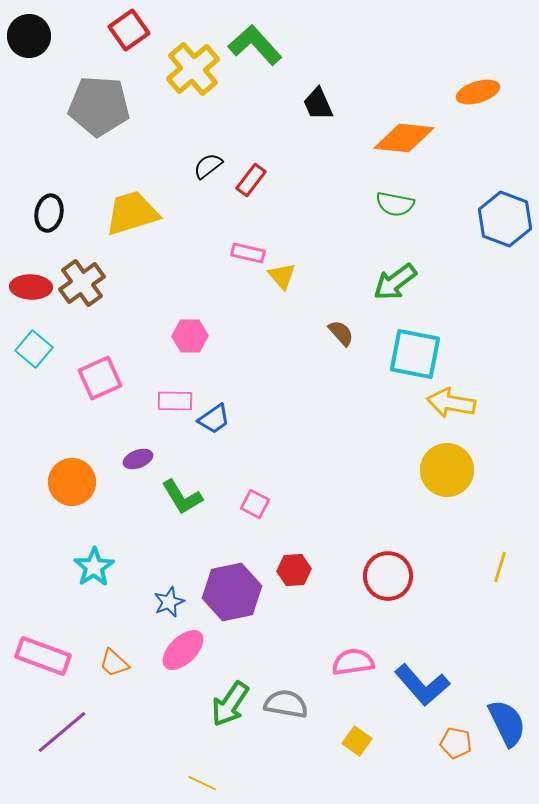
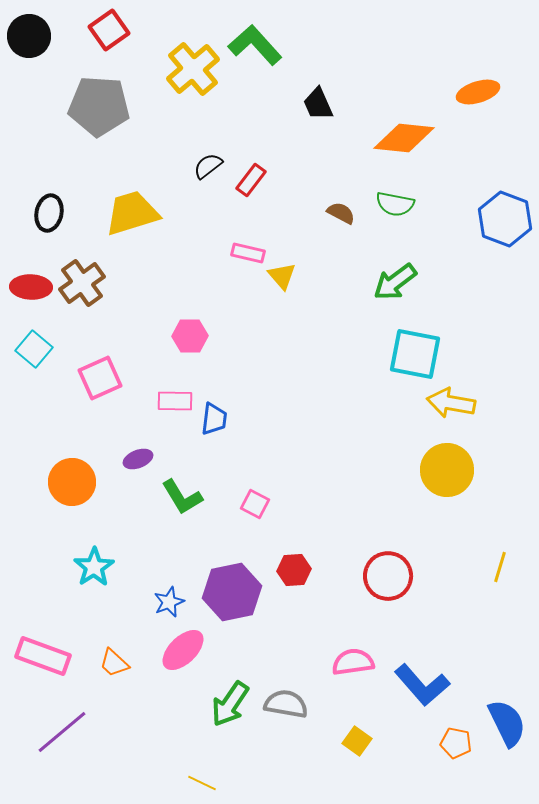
red square at (129, 30): moved 20 px left
brown semicircle at (341, 333): moved 120 px up; rotated 20 degrees counterclockwise
blue trapezoid at (214, 419): rotated 48 degrees counterclockwise
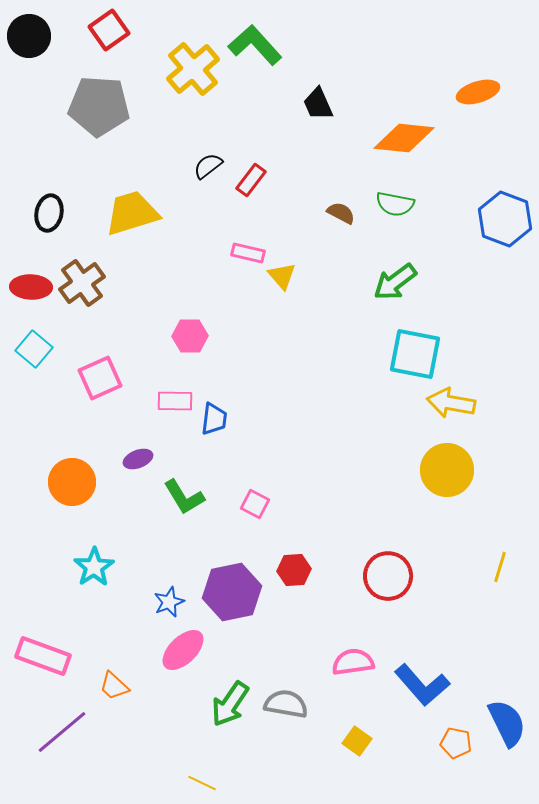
green L-shape at (182, 497): moved 2 px right
orange trapezoid at (114, 663): moved 23 px down
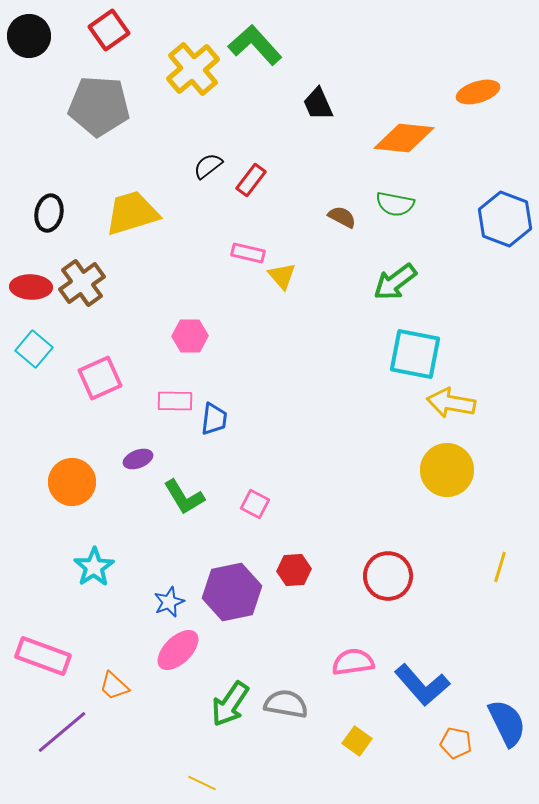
brown semicircle at (341, 213): moved 1 px right, 4 px down
pink ellipse at (183, 650): moved 5 px left
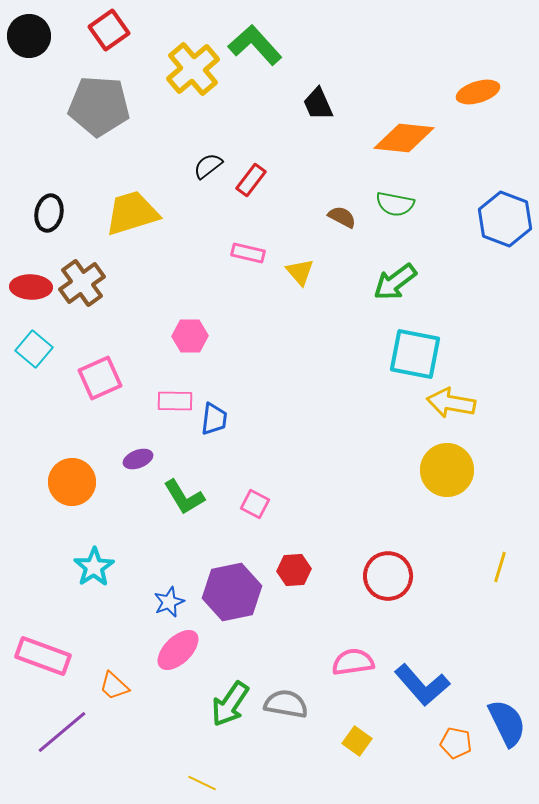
yellow triangle at (282, 276): moved 18 px right, 4 px up
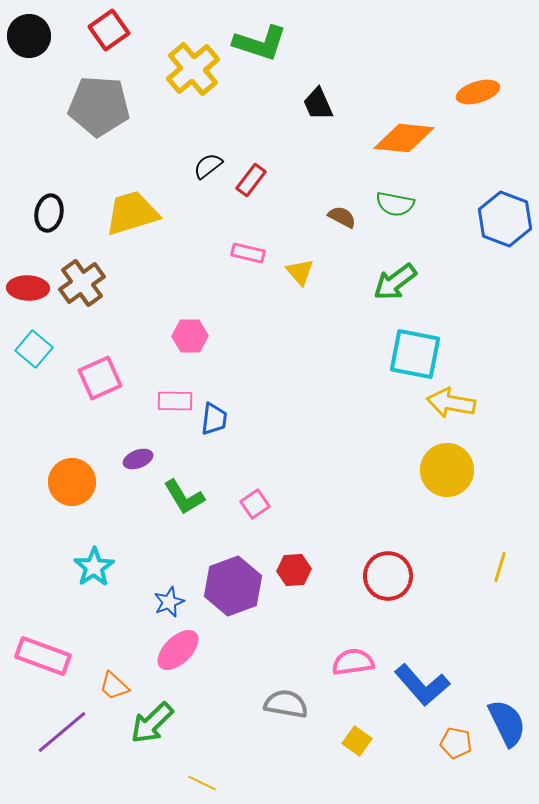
green L-shape at (255, 45): moved 5 px right, 2 px up; rotated 150 degrees clockwise
red ellipse at (31, 287): moved 3 px left, 1 px down
pink square at (255, 504): rotated 28 degrees clockwise
purple hexagon at (232, 592): moved 1 px right, 6 px up; rotated 8 degrees counterclockwise
green arrow at (230, 704): moved 78 px left, 19 px down; rotated 12 degrees clockwise
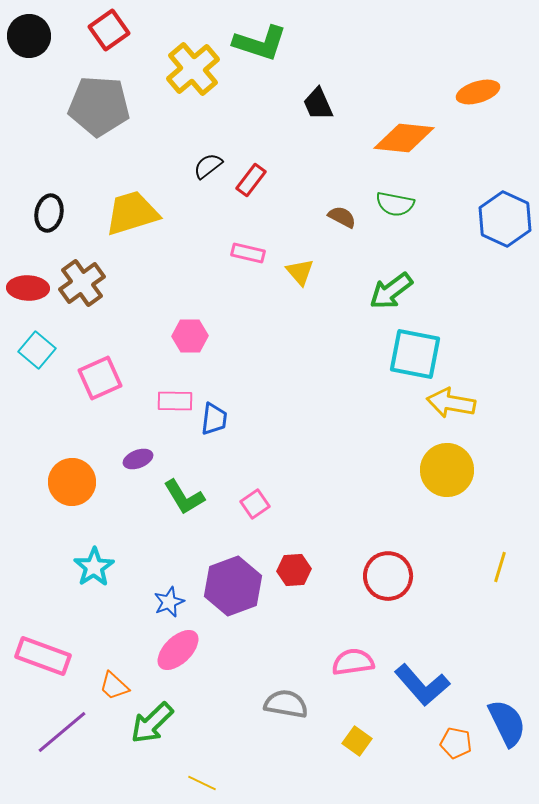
blue hexagon at (505, 219): rotated 4 degrees clockwise
green arrow at (395, 282): moved 4 px left, 9 px down
cyan square at (34, 349): moved 3 px right, 1 px down
